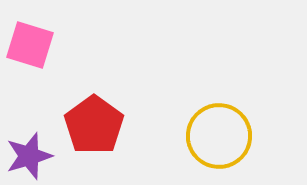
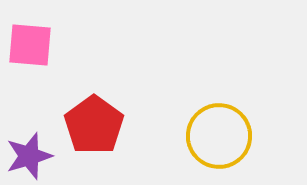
pink square: rotated 12 degrees counterclockwise
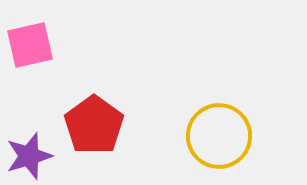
pink square: rotated 18 degrees counterclockwise
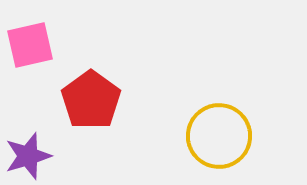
red pentagon: moved 3 px left, 25 px up
purple star: moved 1 px left
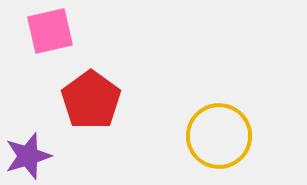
pink square: moved 20 px right, 14 px up
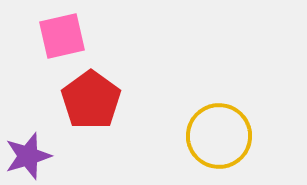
pink square: moved 12 px right, 5 px down
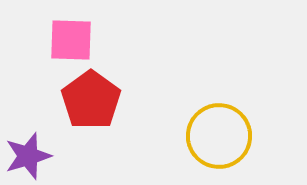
pink square: moved 9 px right, 4 px down; rotated 15 degrees clockwise
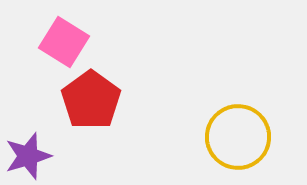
pink square: moved 7 px left, 2 px down; rotated 30 degrees clockwise
yellow circle: moved 19 px right, 1 px down
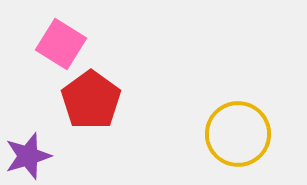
pink square: moved 3 px left, 2 px down
yellow circle: moved 3 px up
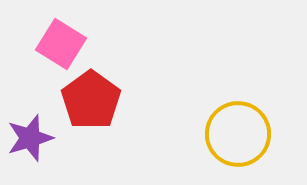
purple star: moved 2 px right, 18 px up
